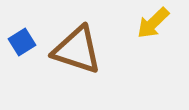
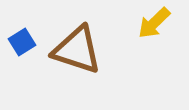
yellow arrow: moved 1 px right
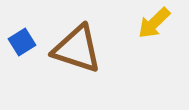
brown triangle: moved 1 px up
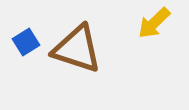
blue square: moved 4 px right
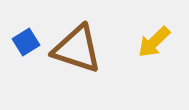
yellow arrow: moved 19 px down
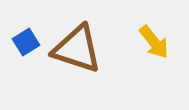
yellow arrow: rotated 84 degrees counterclockwise
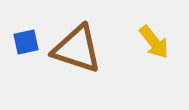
blue square: rotated 20 degrees clockwise
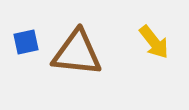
brown triangle: moved 4 px down; rotated 12 degrees counterclockwise
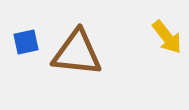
yellow arrow: moved 13 px right, 5 px up
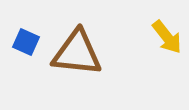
blue square: rotated 36 degrees clockwise
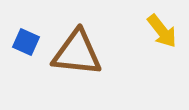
yellow arrow: moved 5 px left, 6 px up
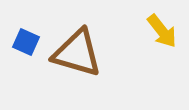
brown triangle: rotated 10 degrees clockwise
